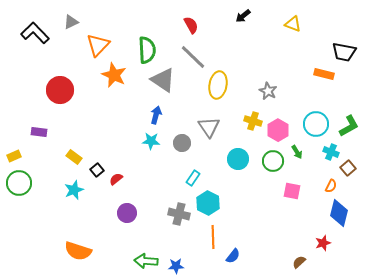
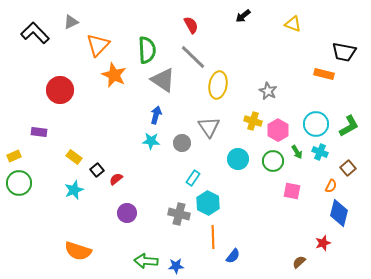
cyan cross at (331, 152): moved 11 px left
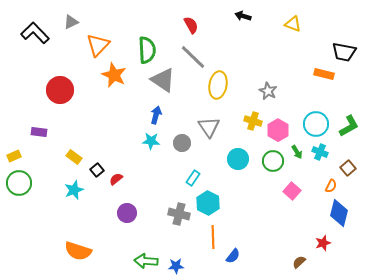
black arrow at (243, 16): rotated 56 degrees clockwise
pink square at (292, 191): rotated 30 degrees clockwise
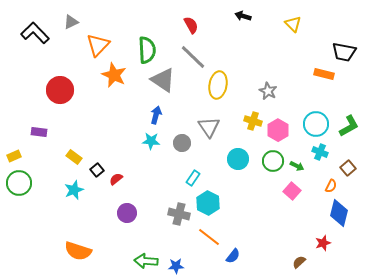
yellow triangle at (293, 24): rotated 24 degrees clockwise
green arrow at (297, 152): moved 14 px down; rotated 32 degrees counterclockwise
orange line at (213, 237): moved 4 px left; rotated 50 degrees counterclockwise
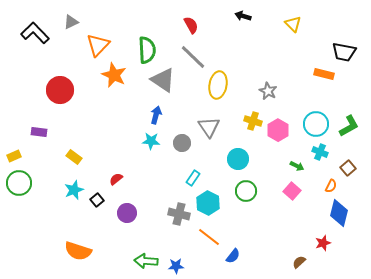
green circle at (273, 161): moved 27 px left, 30 px down
black square at (97, 170): moved 30 px down
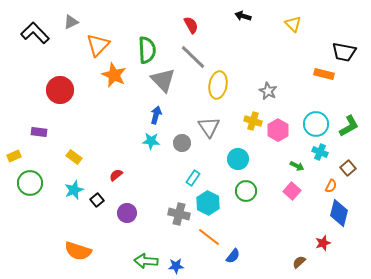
gray triangle at (163, 80): rotated 12 degrees clockwise
red semicircle at (116, 179): moved 4 px up
green circle at (19, 183): moved 11 px right
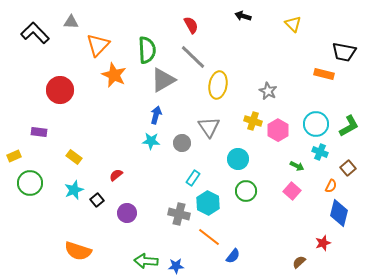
gray triangle at (71, 22): rotated 28 degrees clockwise
gray triangle at (163, 80): rotated 44 degrees clockwise
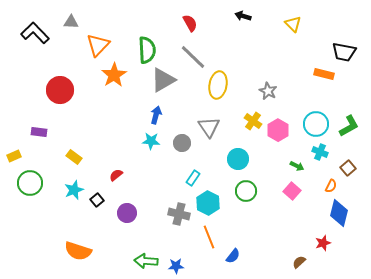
red semicircle at (191, 25): moved 1 px left, 2 px up
orange star at (114, 75): rotated 15 degrees clockwise
yellow cross at (253, 121): rotated 18 degrees clockwise
orange line at (209, 237): rotated 30 degrees clockwise
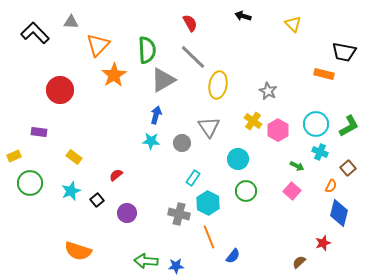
cyan star at (74, 190): moved 3 px left, 1 px down
